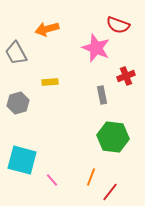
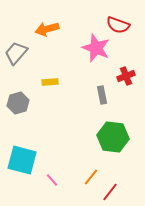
gray trapezoid: rotated 70 degrees clockwise
orange line: rotated 18 degrees clockwise
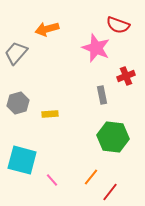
yellow rectangle: moved 32 px down
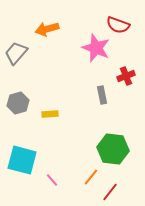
green hexagon: moved 12 px down
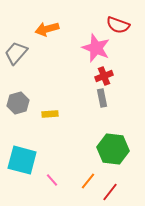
red cross: moved 22 px left
gray rectangle: moved 3 px down
orange line: moved 3 px left, 4 px down
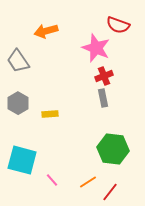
orange arrow: moved 1 px left, 2 px down
gray trapezoid: moved 2 px right, 8 px down; rotated 75 degrees counterclockwise
gray rectangle: moved 1 px right
gray hexagon: rotated 15 degrees counterclockwise
orange line: moved 1 px down; rotated 18 degrees clockwise
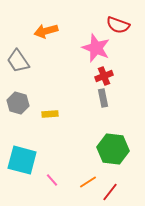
gray hexagon: rotated 15 degrees counterclockwise
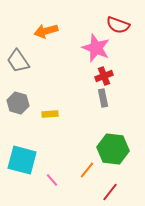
orange line: moved 1 px left, 12 px up; rotated 18 degrees counterclockwise
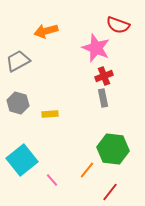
gray trapezoid: rotated 95 degrees clockwise
cyan square: rotated 36 degrees clockwise
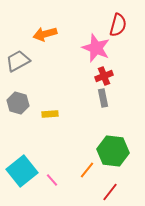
red semicircle: rotated 95 degrees counterclockwise
orange arrow: moved 1 px left, 3 px down
green hexagon: moved 2 px down
cyan square: moved 11 px down
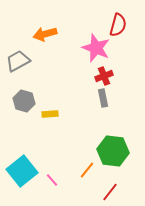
gray hexagon: moved 6 px right, 2 px up
